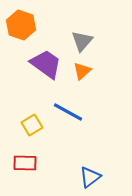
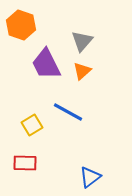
purple trapezoid: rotated 152 degrees counterclockwise
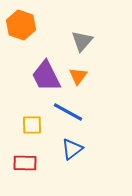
purple trapezoid: moved 12 px down
orange triangle: moved 4 px left, 5 px down; rotated 12 degrees counterclockwise
yellow square: rotated 30 degrees clockwise
blue triangle: moved 18 px left, 28 px up
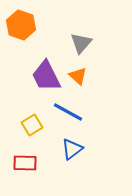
gray triangle: moved 1 px left, 2 px down
orange triangle: rotated 24 degrees counterclockwise
yellow square: rotated 30 degrees counterclockwise
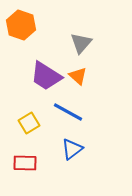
purple trapezoid: rotated 32 degrees counterclockwise
yellow square: moved 3 px left, 2 px up
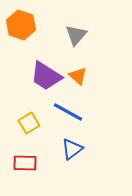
gray triangle: moved 5 px left, 8 px up
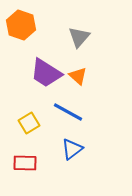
gray triangle: moved 3 px right, 2 px down
purple trapezoid: moved 3 px up
